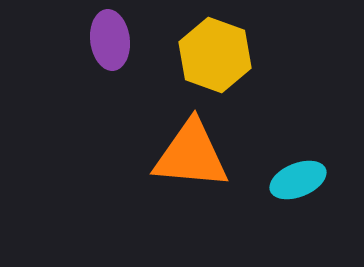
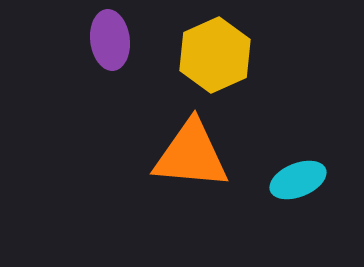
yellow hexagon: rotated 16 degrees clockwise
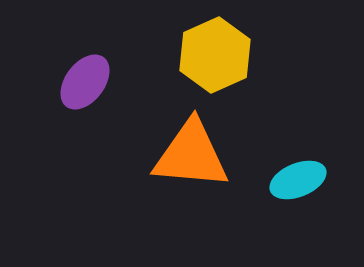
purple ellipse: moved 25 px left, 42 px down; rotated 44 degrees clockwise
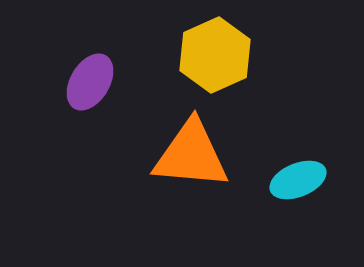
purple ellipse: moved 5 px right; rotated 6 degrees counterclockwise
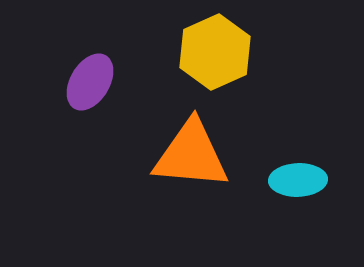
yellow hexagon: moved 3 px up
cyan ellipse: rotated 20 degrees clockwise
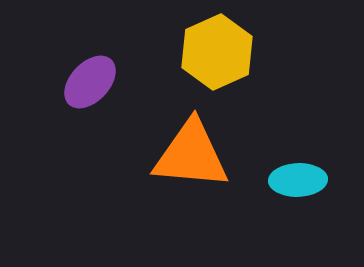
yellow hexagon: moved 2 px right
purple ellipse: rotated 12 degrees clockwise
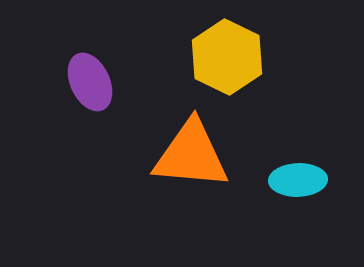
yellow hexagon: moved 10 px right, 5 px down; rotated 10 degrees counterclockwise
purple ellipse: rotated 68 degrees counterclockwise
